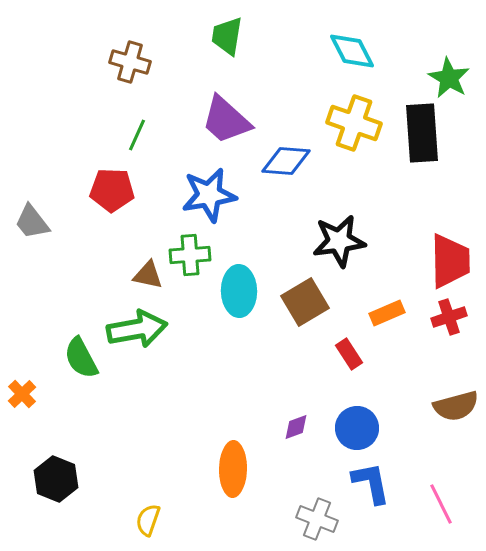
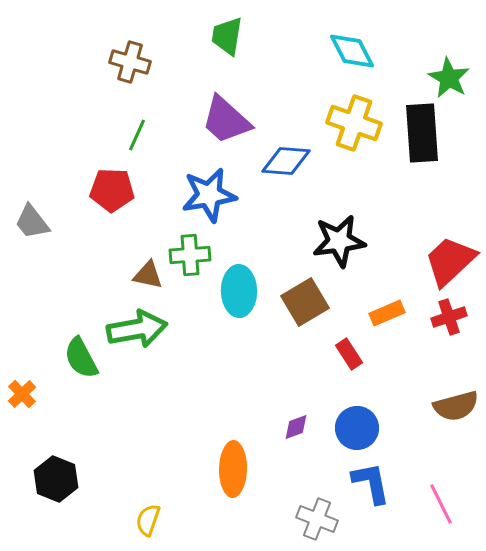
red trapezoid: rotated 132 degrees counterclockwise
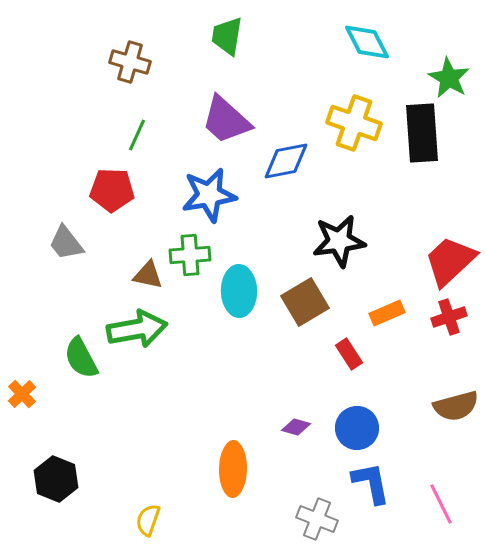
cyan diamond: moved 15 px right, 9 px up
blue diamond: rotated 15 degrees counterclockwise
gray trapezoid: moved 34 px right, 21 px down
purple diamond: rotated 36 degrees clockwise
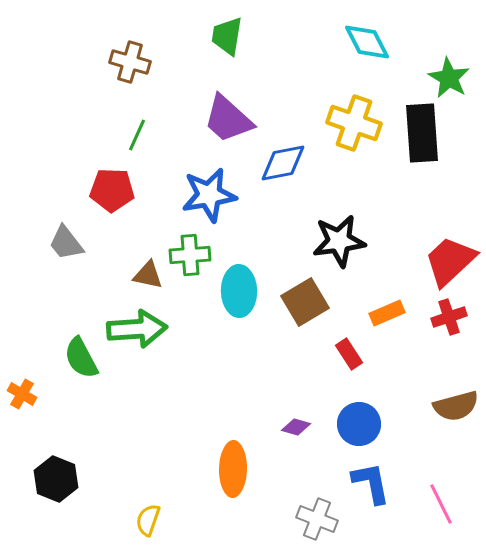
purple trapezoid: moved 2 px right, 1 px up
blue diamond: moved 3 px left, 2 px down
green arrow: rotated 6 degrees clockwise
orange cross: rotated 16 degrees counterclockwise
blue circle: moved 2 px right, 4 px up
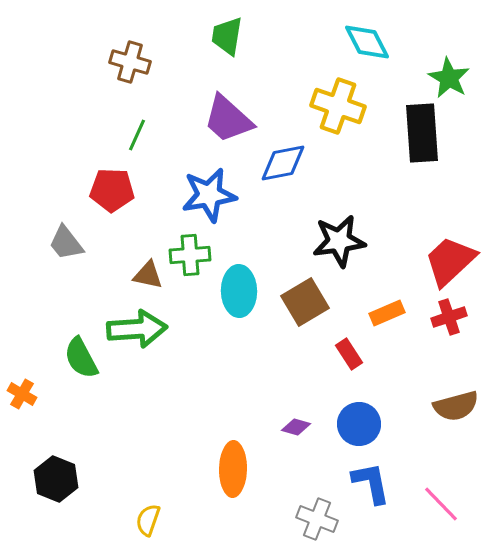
yellow cross: moved 16 px left, 17 px up
pink line: rotated 18 degrees counterclockwise
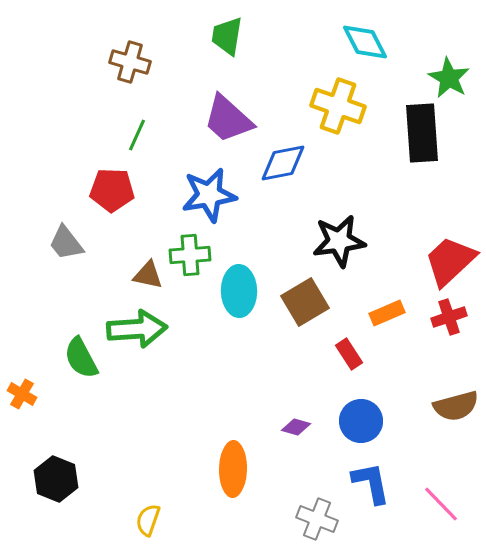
cyan diamond: moved 2 px left
blue circle: moved 2 px right, 3 px up
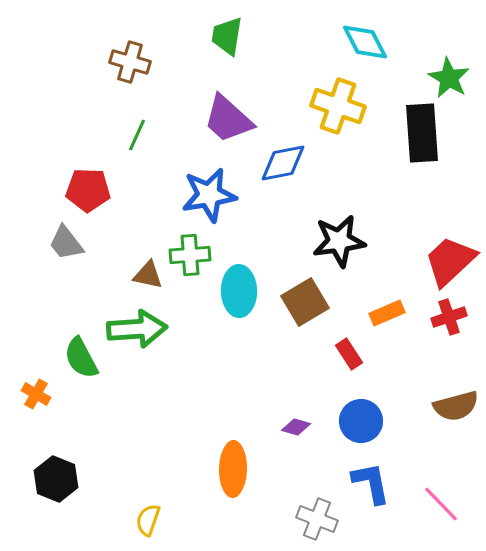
red pentagon: moved 24 px left
orange cross: moved 14 px right
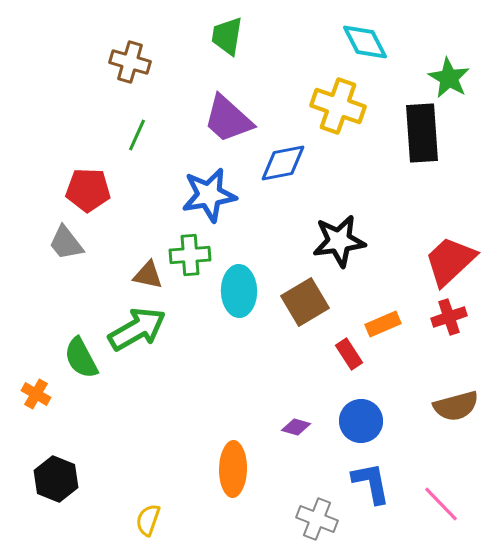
orange rectangle: moved 4 px left, 11 px down
green arrow: rotated 26 degrees counterclockwise
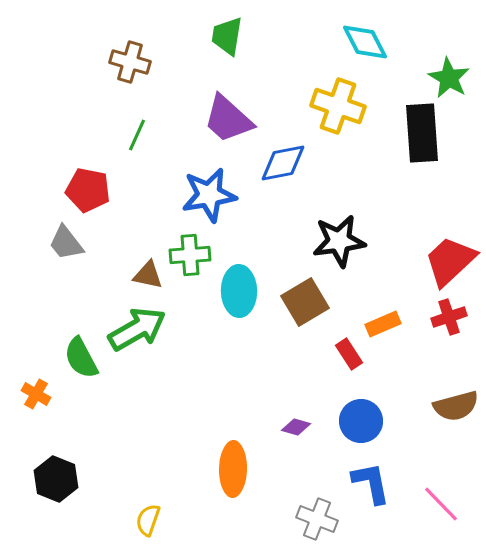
red pentagon: rotated 9 degrees clockwise
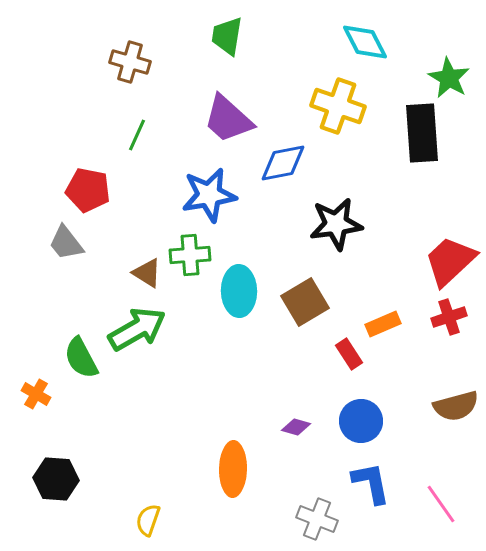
black star: moved 3 px left, 17 px up
brown triangle: moved 1 px left, 2 px up; rotated 20 degrees clockwise
black hexagon: rotated 18 degrees counterclockwise
pink line: rotated 9 degrees clockwise
